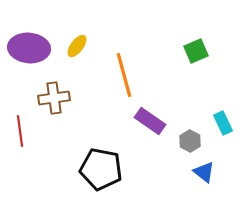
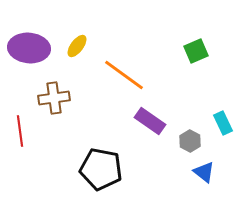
orange line: rotated 39 degrees counterclockwise
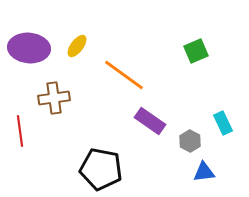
blue triangle: rotated 45 degrees counterclockwise
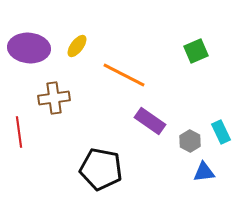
orange line: rotated 9 degrees counterclockwise
cyan rectangle: moved 2 px left, 9 px down
red line: moved 1 px left, 1 px down
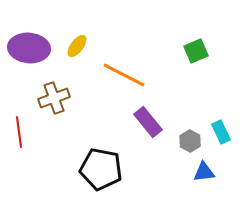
brown cross: rotated 12 degrees counterclockwise
purple rectangle: moved 2 px left, 1 px down; rotated 16 degrees clockwise
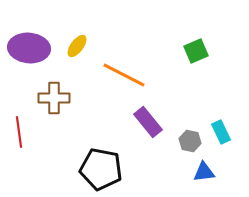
brown cross: rotated 20 degrees clockwise
gray hexagon: rotated 15 degrees counterclockwise
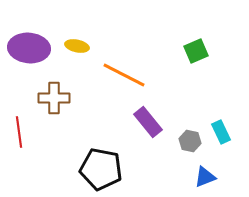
yellow ellipse: rotated 65 degrees clockwise
blue triangle: moved 1 px right, 5 px down; rotated 15 degrees counterclockwise
